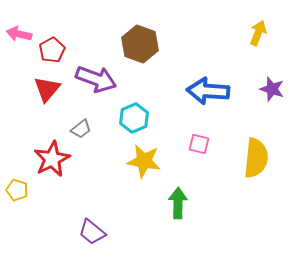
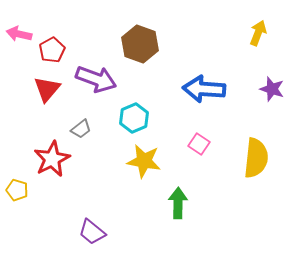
blue arrow: moved 4 px left, 2 px up
pink square: rotated 20 degrees clockwise
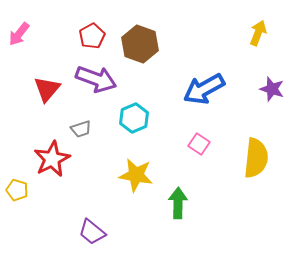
pink arrow: rotated 65 degrees counterclockwise
red pentagon: moved 40 px right, 14 px up
blue arrow: rotated 33 degrees counterclockwise
gray trapezoid: rotated 20 degrees clockwise
yellow star: moved 8 px left, 14 px down
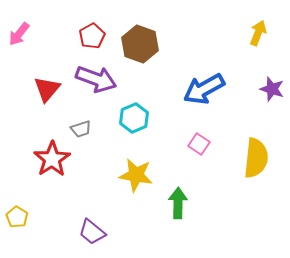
red star: rotated 6 degrees counterclockwise
yellow pentagon: moved 27 px down; rotated 15 degrees clockwise
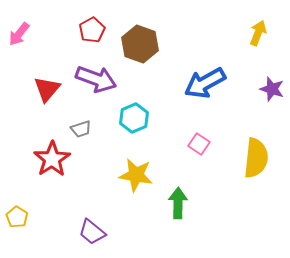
red pentagon: moved 6 px up
blue arrow: moved 1 px right, 6 px up
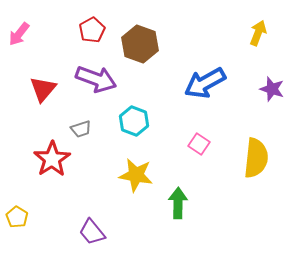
red triangle: moved 4 px left
cyan hexagon: moved 3 px down; rotated 16 degrees counterclockwise
purple trapezoid: rotated 12 degrees clockwise
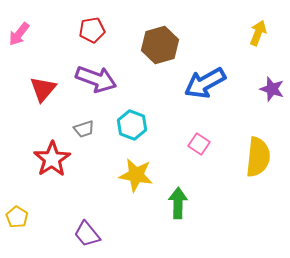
red pentagon: rotated 20 degrees clockwise
brown hexagon: moved 20 px right, 1 px down; rotated 24 degrees clockwise
cyan hexagon: moved 2 px left, 4 px down
gray trapezoid: moved 3 px right
yellow semicircle: moved 2 px right, 1 px up
purple trapezoid: moved 5 px left, 2 px down
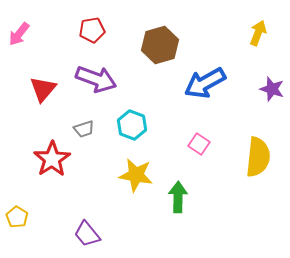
green arrow: moved 6 px up
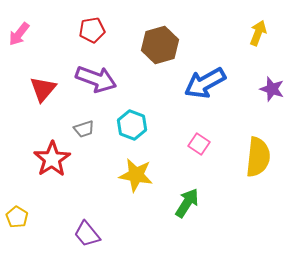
green arrow: moved 9 px right, 6 px down; rotated 32 degrees clockwise
